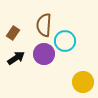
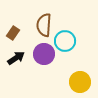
yellow circle: moved 3 px left
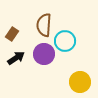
brown rectangle: moved 1 px left, 1 px down
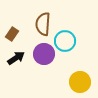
brown semicircle: moved 1 px left, 1 px up
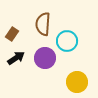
cyan circle: moved 2 px right
purple circle: moved 1 px right, 4 px down
yellow circle: moved 3 px left
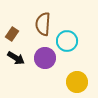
black arrow: rotated 66 degrees clockwise
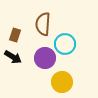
brown rectangle: moved 3 px right, 1 px down; rotated 16 degrees counterclockwise
cyan circle: moved 2 px left, 3 px down
black arrow: moved 3 px left, 1 px up
yellow circle: moved 15 px left
